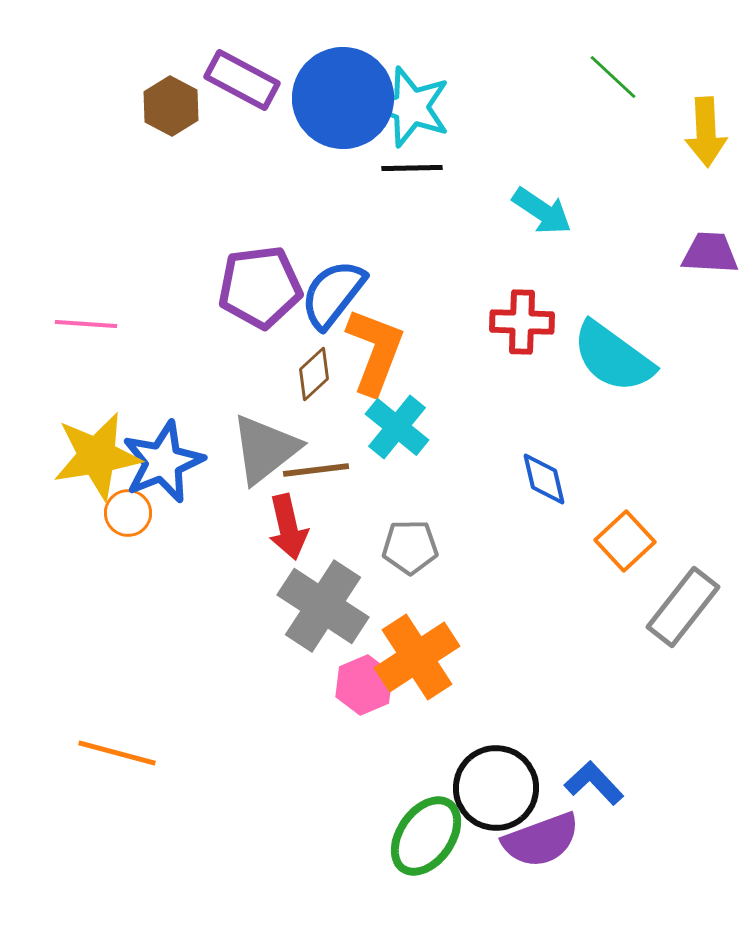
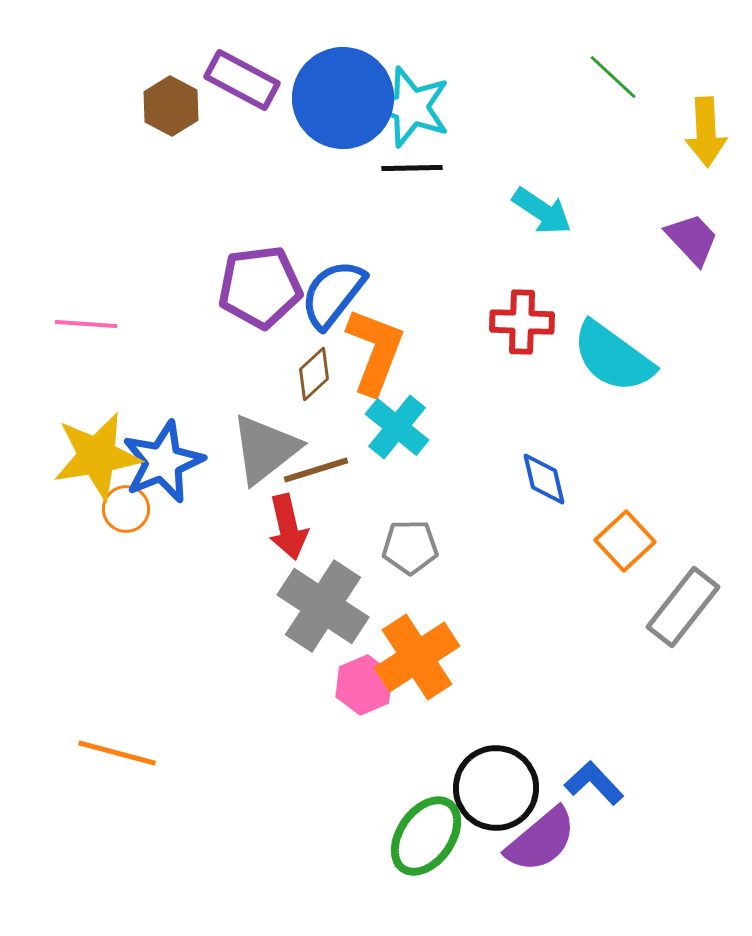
purple trapezoid: moved 18 px left, 14 px up; rotated 44 degrees clockwise
brown line: rotated 10 degrees counterclockwise
orange circle: moved 2 px left, 4 px up
purple semicircle: rotated 20 degrees counterclockwise
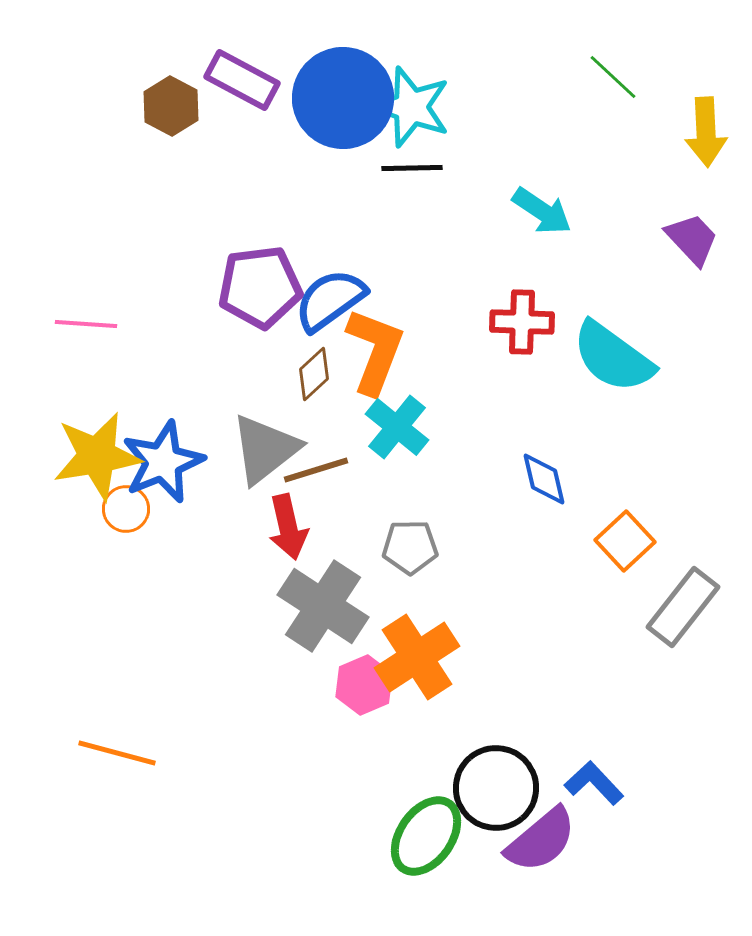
blue semicircle: moved 3 px left, 6 px down; rotated 16 degrees clockwise
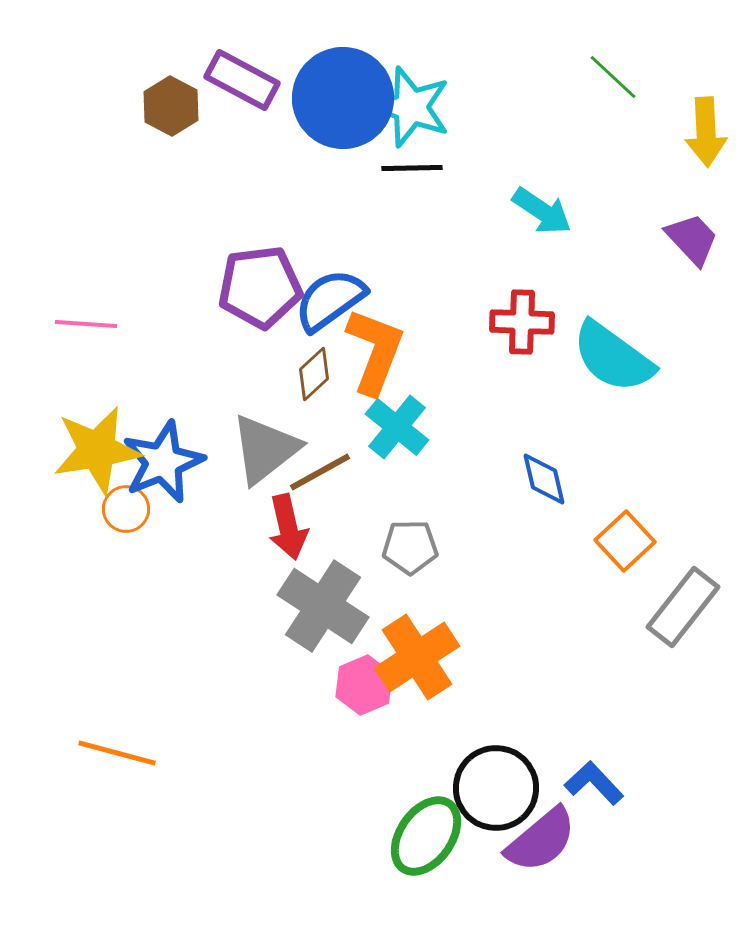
yellow star: moved 6 px up
brown line: moved 4 px right, 2 px down; rotated 12 degrees counterclockwise
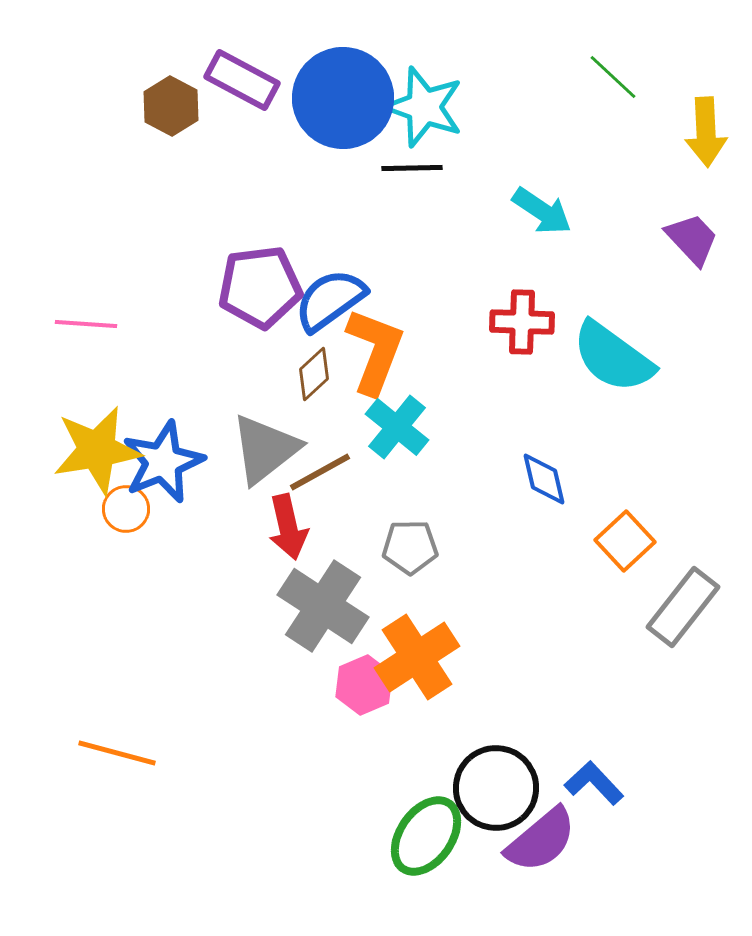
cyan star: moved 13 px right
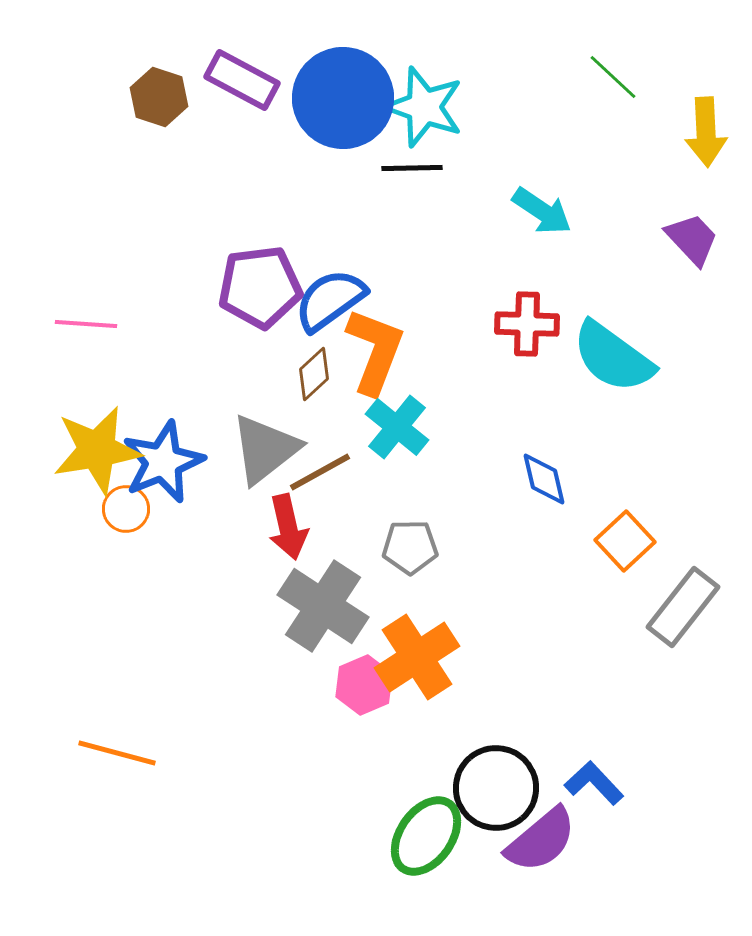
brown hexagon: moved 12 px left, 9 px up; rotated 10 degrees counterclockwise
red cross: moved 5 px right, 2 px down
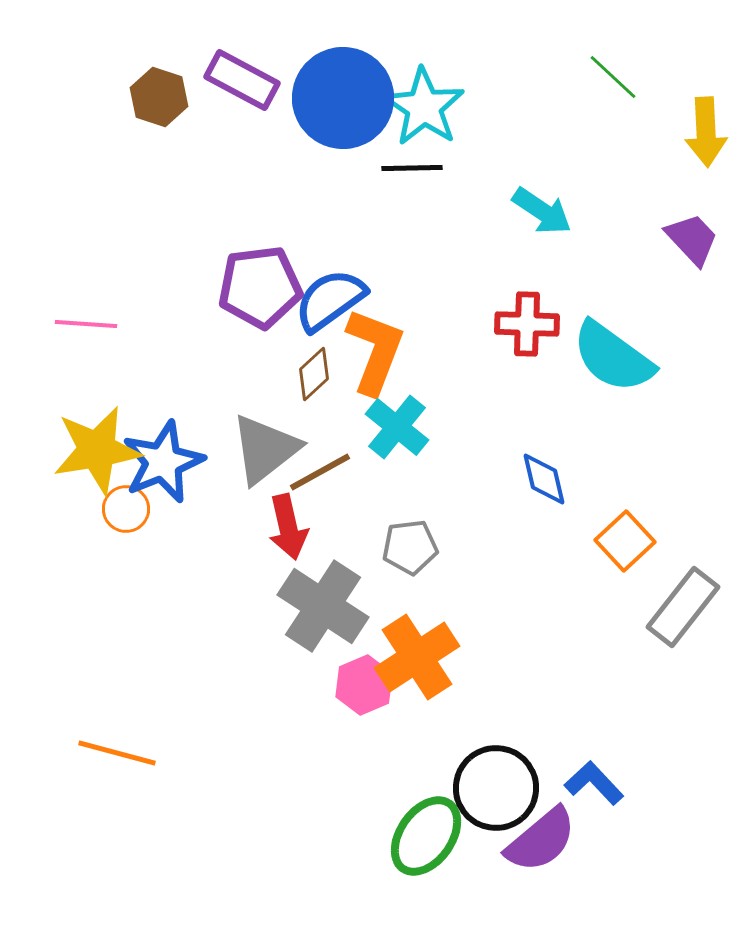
cyan star: rotated 14 degrees clockwise
gray pentagon: rotated 6 degrees counterclockwise
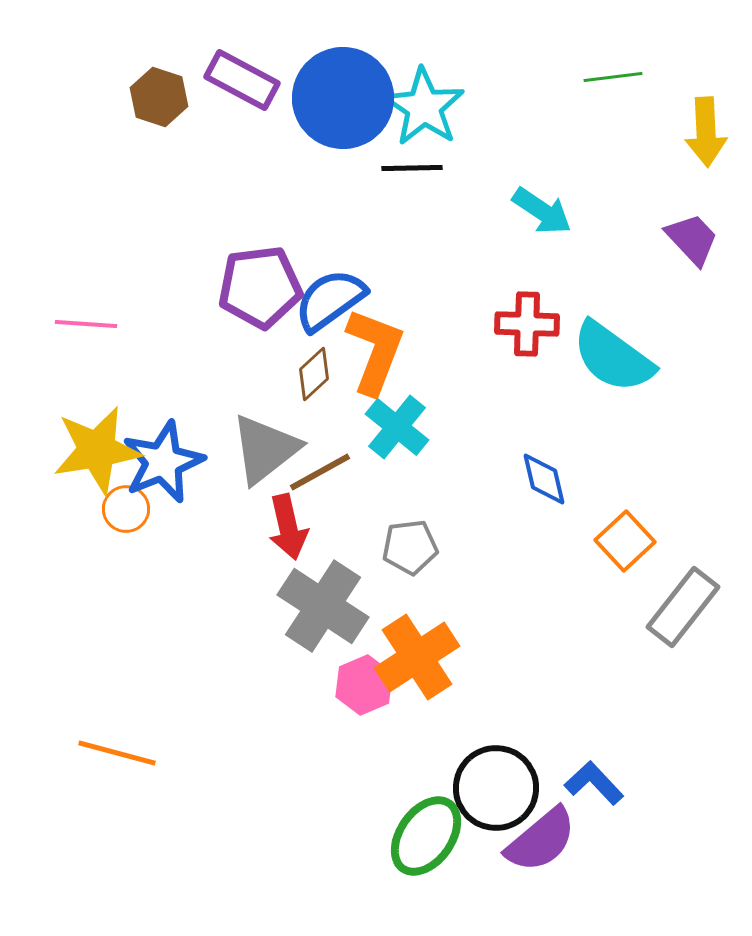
green line: rotated 50 degrees counterclockwise
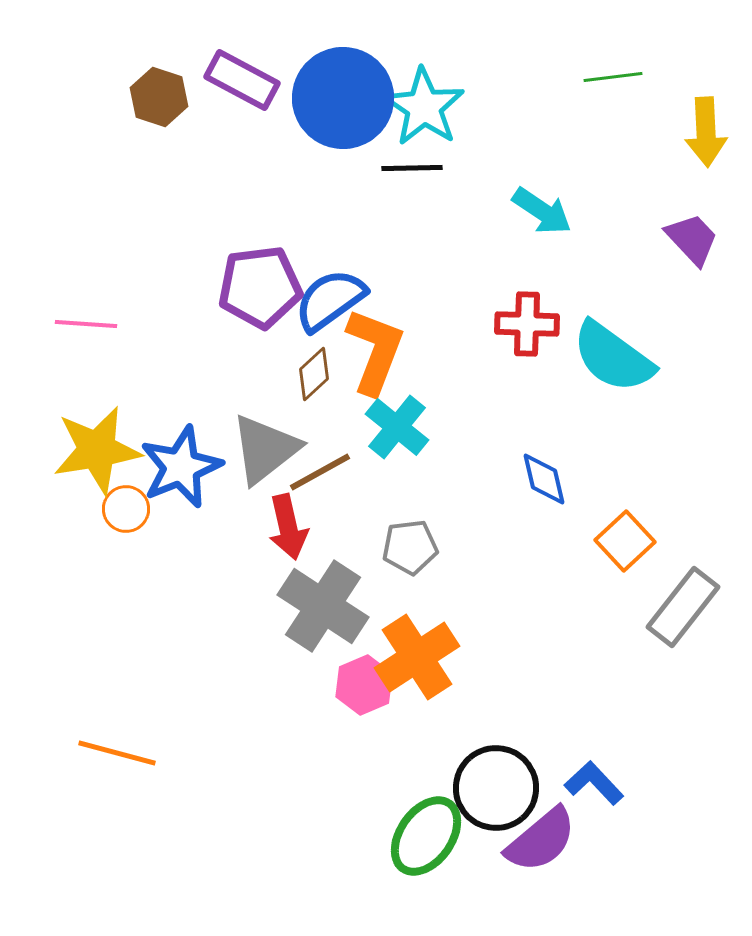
blue star: moved 18 px right, 5 px down
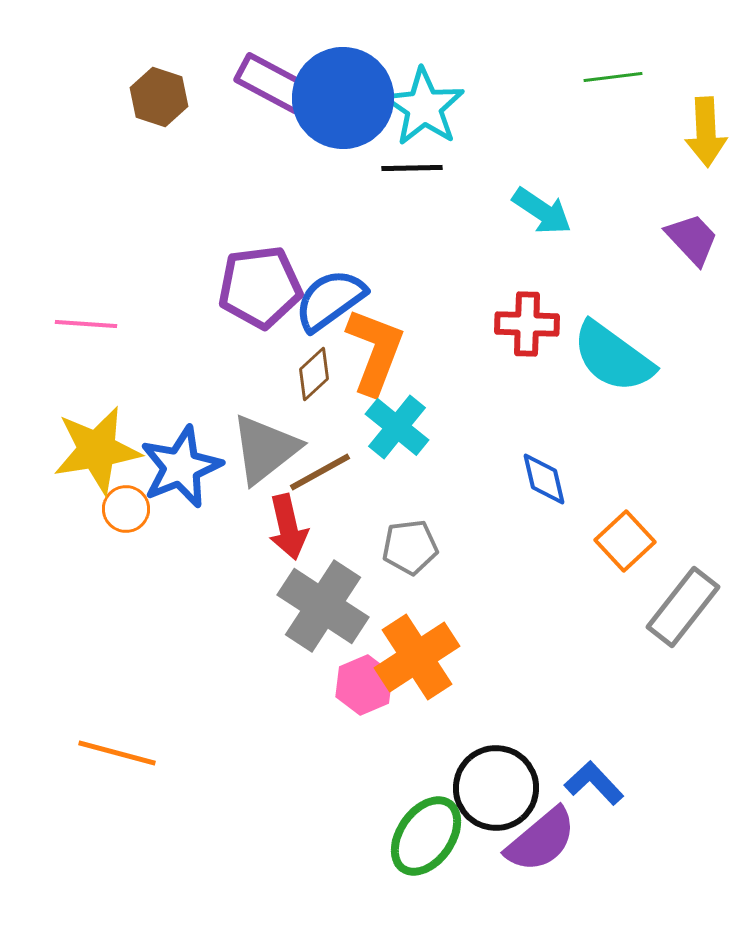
purple rectangle: moved 30 px right, 3 px down
